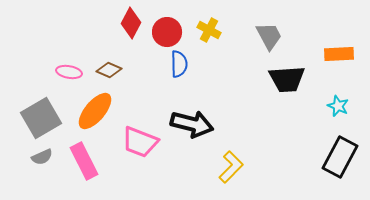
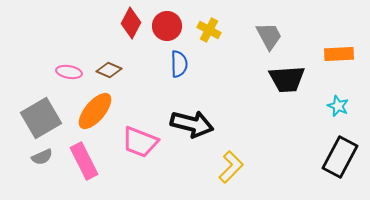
red circle: moved 6 px up
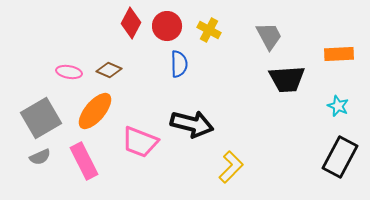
gray semicircle: moved 2 px left
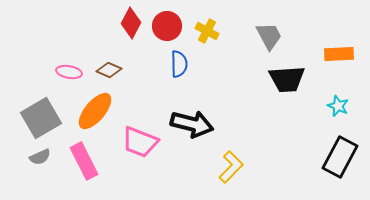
yellow cross: moved 2 px left, 1 px down
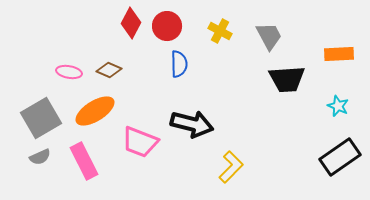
yellow cross: moved 13 px right
orange ellipse: rotated 18 degrees clockwise
black rectangle: rotated 27 degrees clockwise
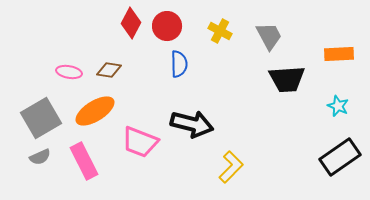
brown diamond: rotated 15 degrees counterclockwise
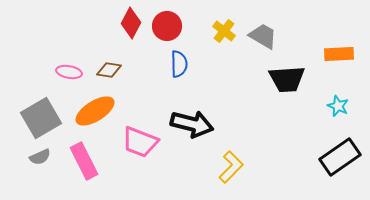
yellow cross: moved 4 px right; rotated 10 degrees clockwise
gray trapezoid: moved 6 px left; rotated 32 degrees counterclockwise
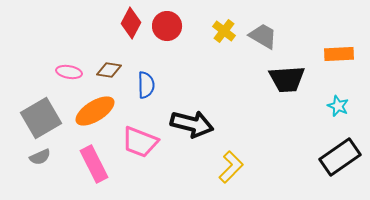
blue semicircle: moved 33 px left, 21 px down
pink rectangle: moved 10 px right, 3 px down
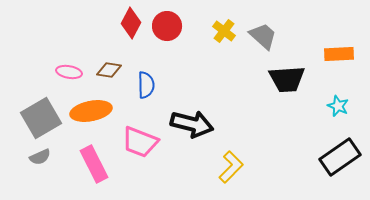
gray trapezoid: rotated 12 degrees clockwise
orange ellipse: moved 4 px left; rotated 21 degrees clockwise
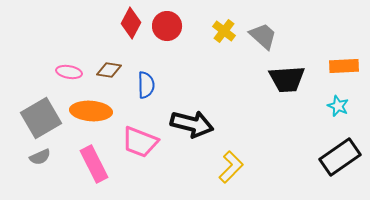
orange rectangle: moved 5 px right, 12 px down
orange ellipse: rotated 15 degrees clockwise
